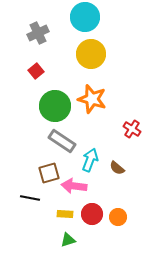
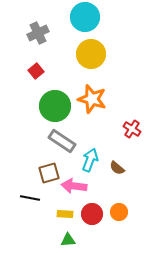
orange circle: moved 1 px right, 5 px up
green triangle: rotated 14 degrees clockwise
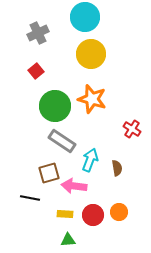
brown semicircle: rotated 140 degrees counterclockwise
red circle: moved 1 px right, 1 px down
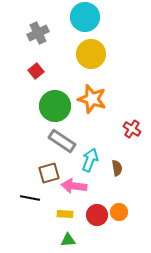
red circle: moved 4 px right
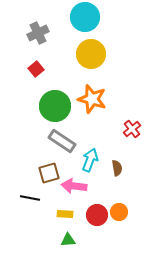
red square: moved 2 px up
red cross: rotated 18 degrees clockwise
